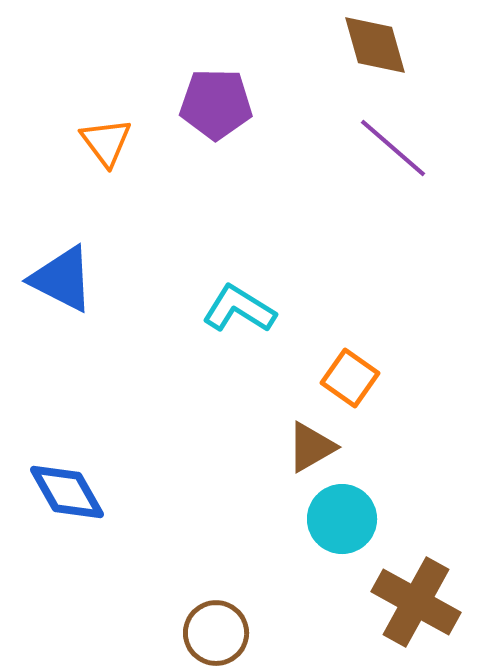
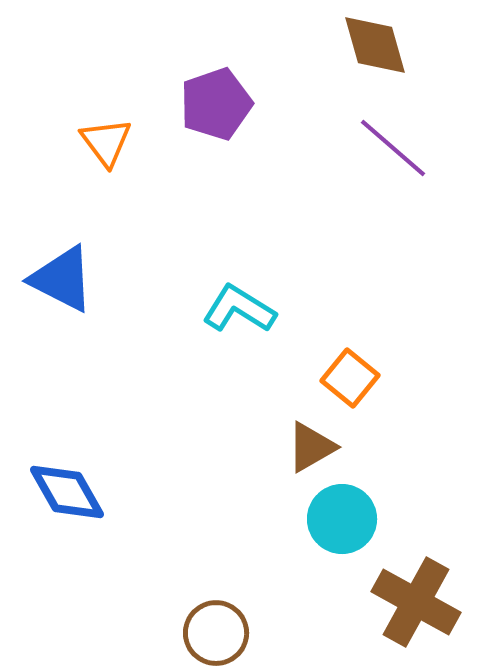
purple pentagon: rotated 20 degrees counterclockwise
orange square: rotated 4 degrees clockwise
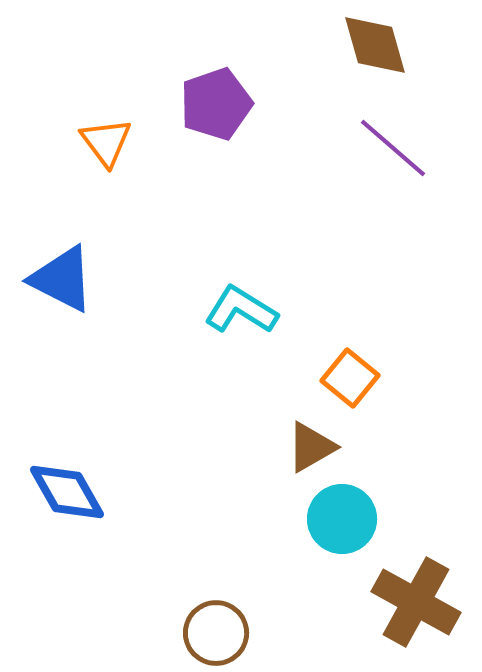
cyan L-shape: moved 2 px right, 1 px down
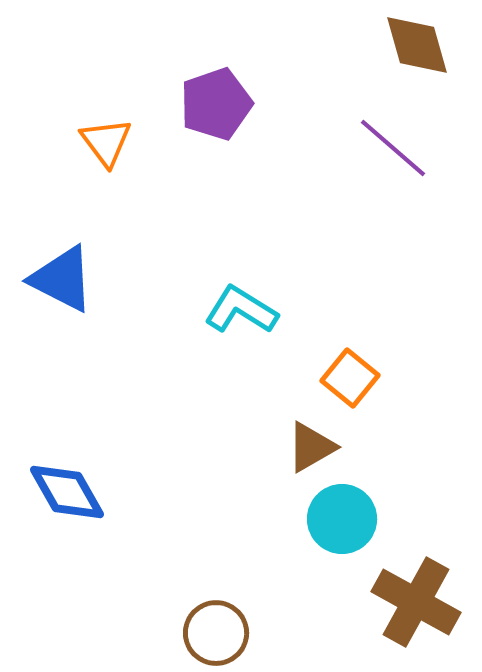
brown diamond: moved 42 px right
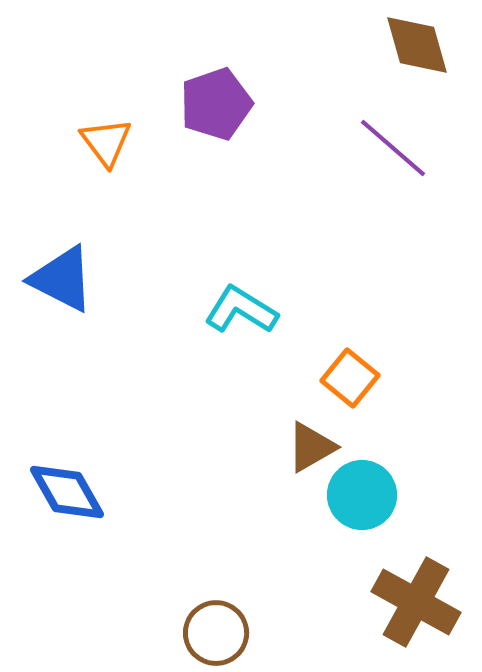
cyan circle: moved 20 px right, 24 px up
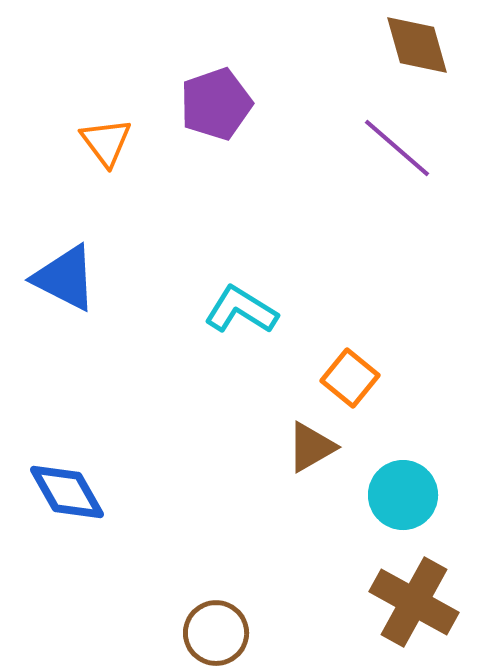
purple line: moved 4 px right
blue triangle: moved 3 px right, 1 px up
cyan circle: moved 41 px right
brown cross: moved 2 px left
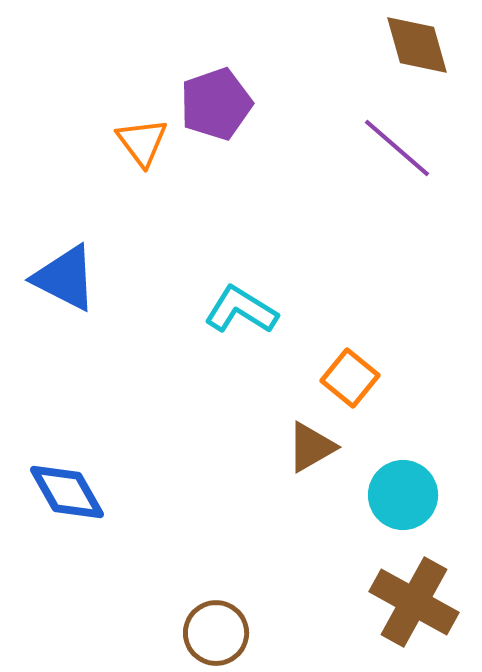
orange triangle: moved 36 px right
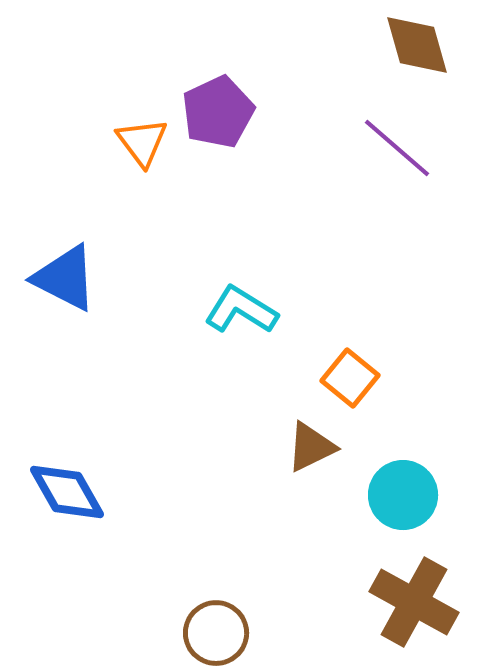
purple pentagon: moved 2 px right, 8 px down; rotated 6 degrees counterclockwise
brown triangle: rotated 4 degrees clockwise
